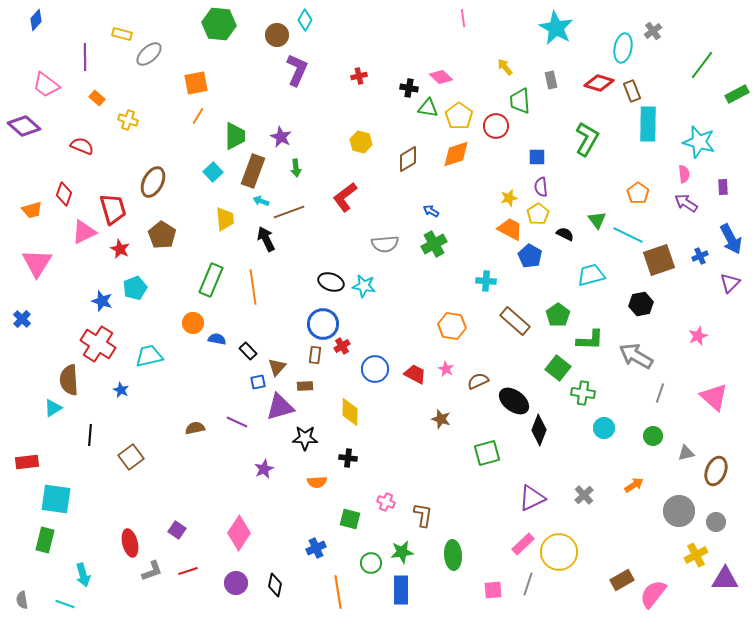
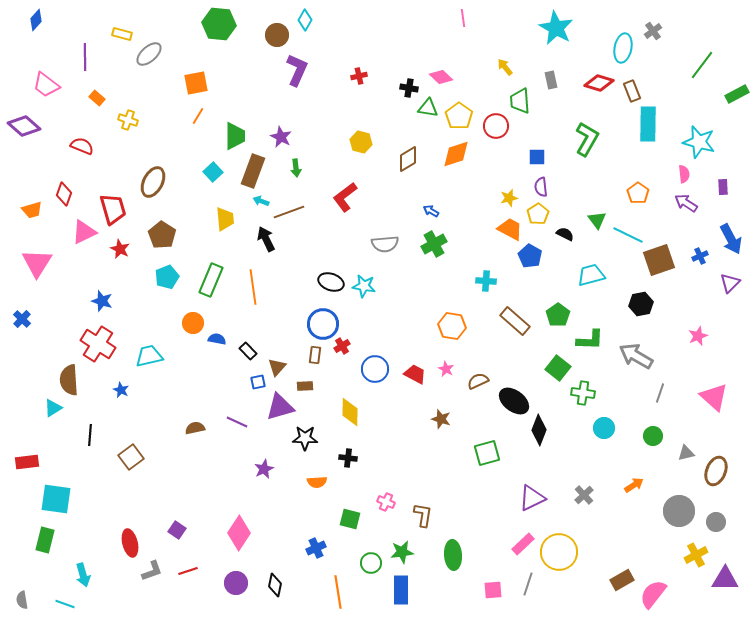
cyan pentagon at (135, 288): moved 32 px right, 11 px up
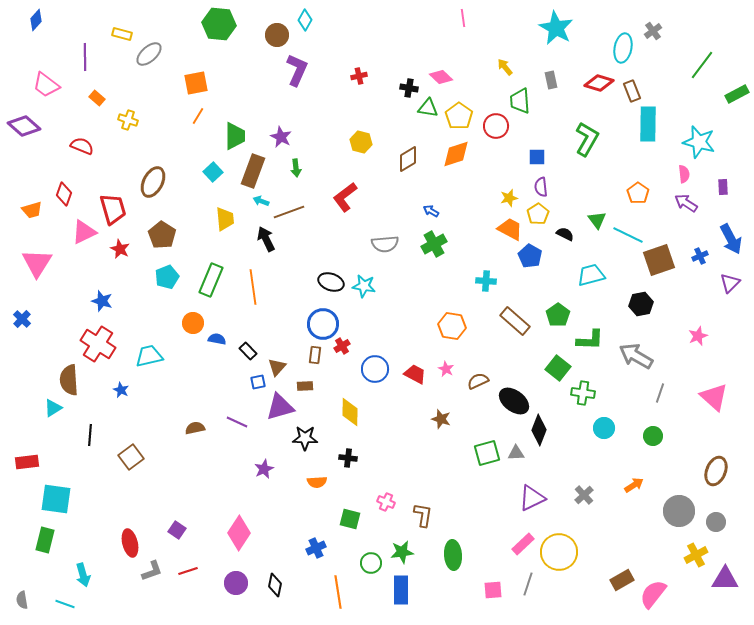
gray triangle at (686, 453): moved 170 px left; rotated 12 degrees clockwise
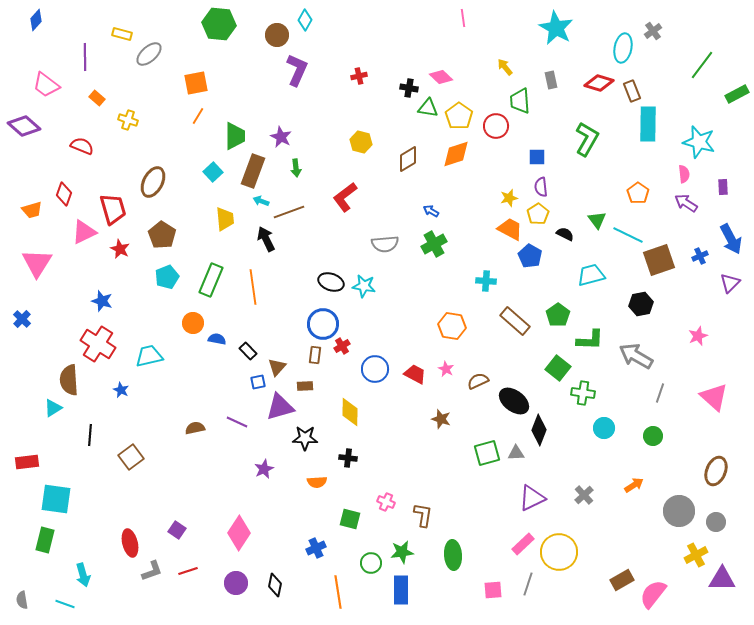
purple triangle at (725, 579): moved 3 px left
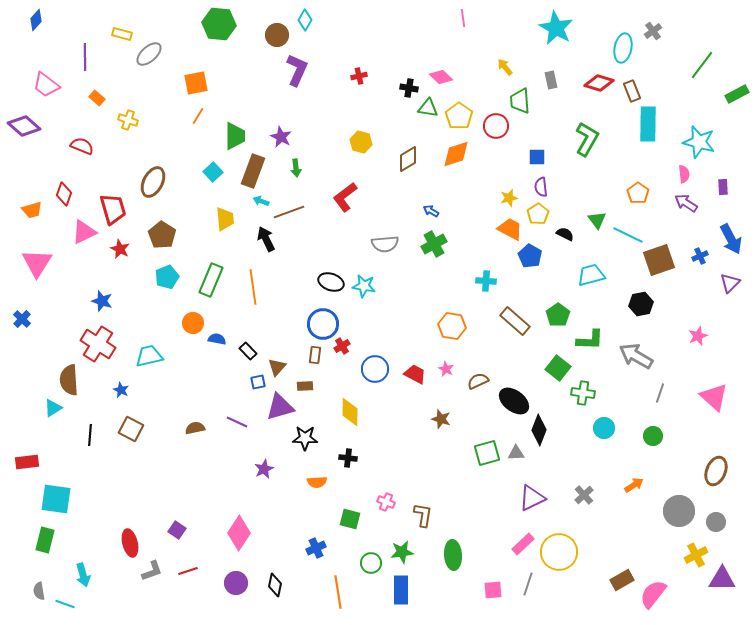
brown square at (131, 457): moved 28 px up; rotated 25 degrees counterclockwise
gray semicircle at (22, 600): moved 17 px right, 9 px up
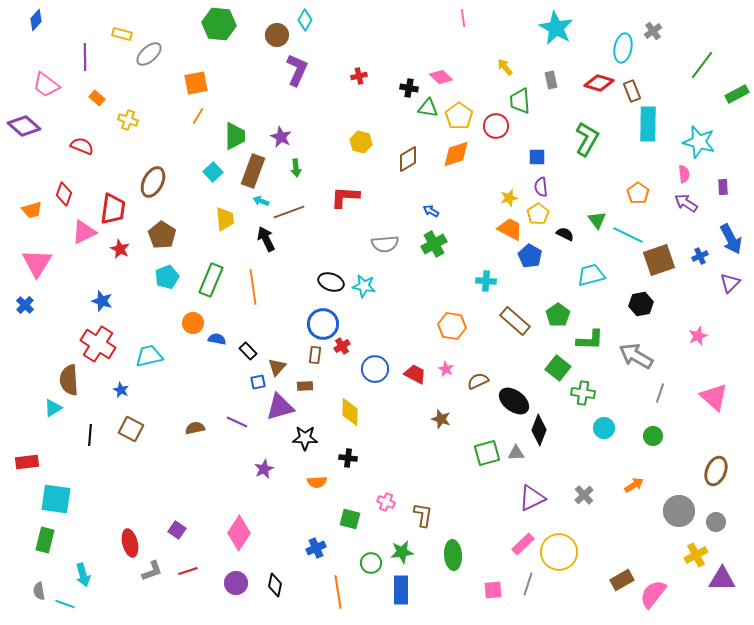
red L-shape at (345, 197): rotated 40 degrees clockwise
red trapezoid at (113, 209): rotated 24 degrees clockwise
blue cross at (22, 319): moved 3 px right, 14 px up
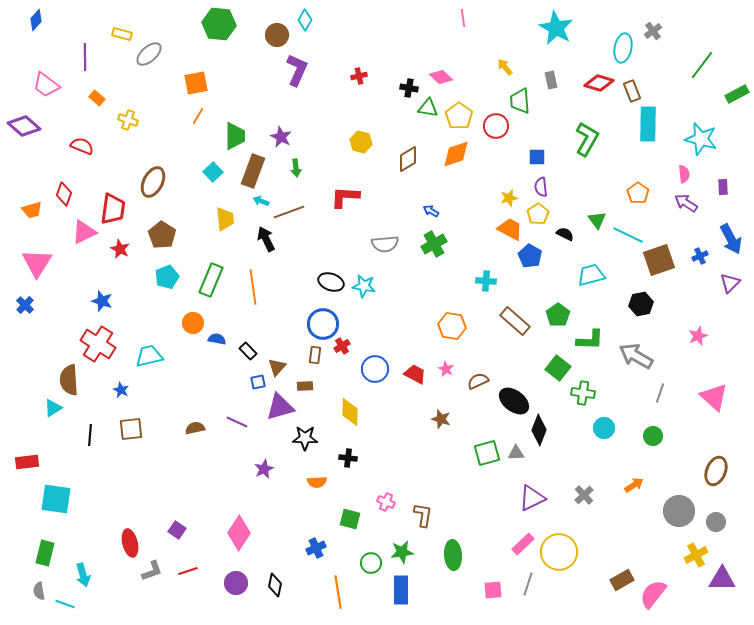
cyan star at (699, 142): moved 2 px right, 3 px up
brown square at (131, 429): rotated 35 degrees counterclockwise
green rectangle at (45, 540): moved 13 px down
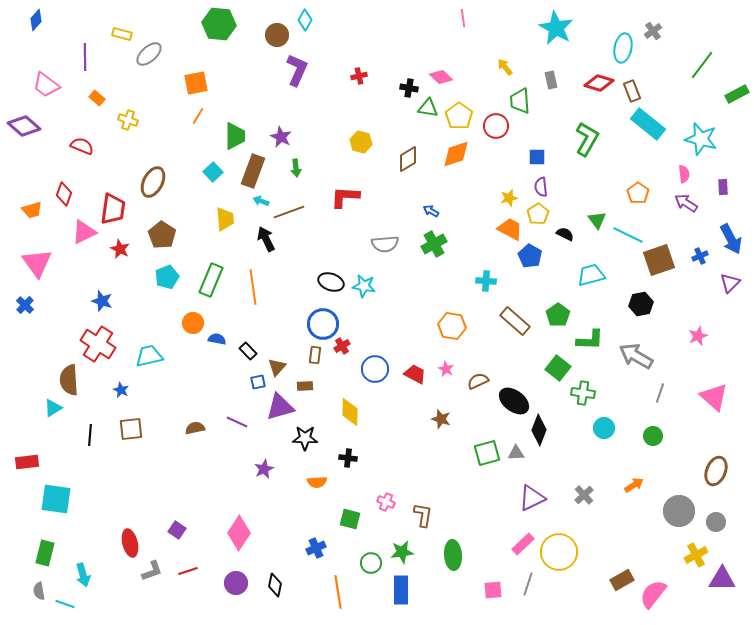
cyan rectangle at (648, 124): rotated 52 degrees counterclockwise
pink triangle at (37, 263): rotated 8 degrees counterclockwise
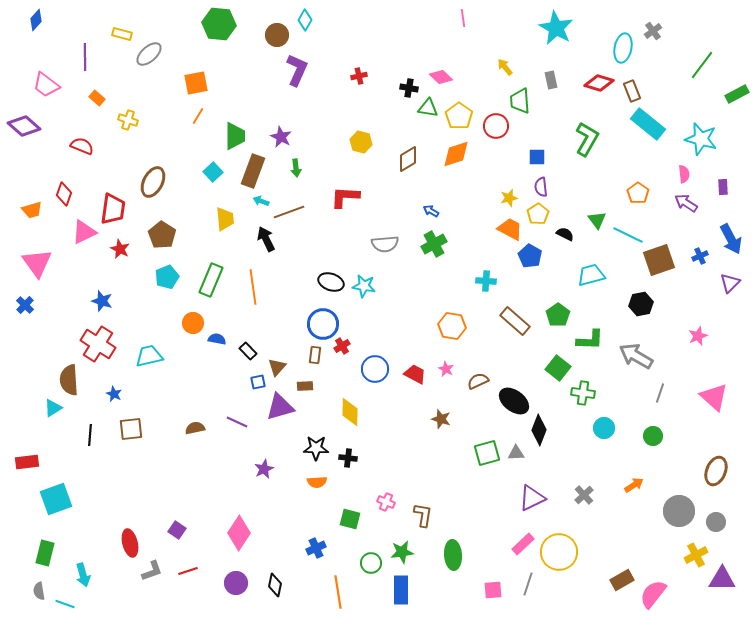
blue star at (121, 390): moved 7 px left, 4 px down
black star at (305, 438): moved 11 px right, 10 px down
cyan square at (56, 499): rotated 28 degrees counterclockwise
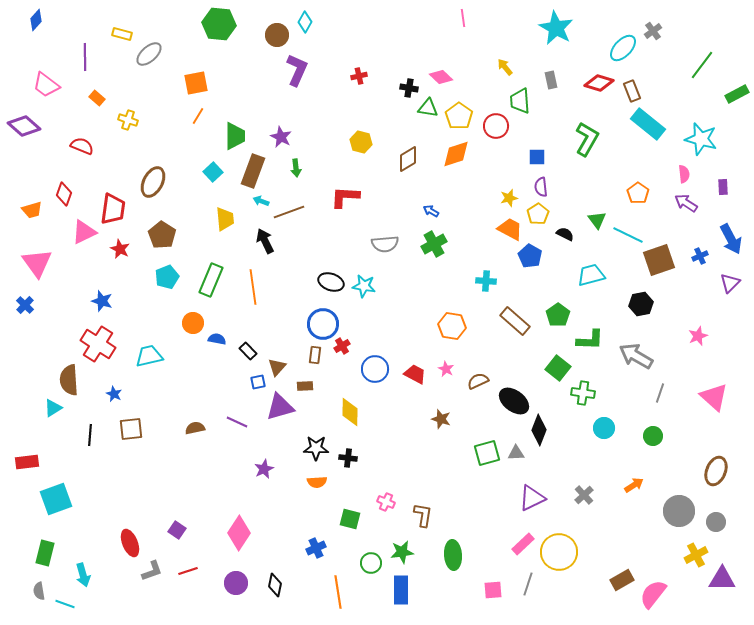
cyan diamond at (305, 20): moved 2 px down
cyan ellipse at (623, 48): rotated 32 degrees clockwise
black arrow at (266, 239): moved 1 px left, 2 px down
red ellipse at (130, 543): rotated 8 degrees counterclockwise
